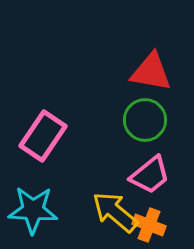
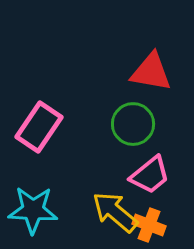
green circle: moved 12 px left, 4 px down
pink rectangle: moved 4 px left, 9 px up
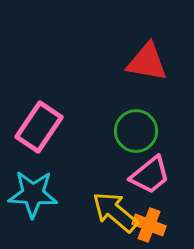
red triangle: moved 4 px left, 10 px up
green circle: moved 3 px right, 7 px down
cyan star: moved 16 px up
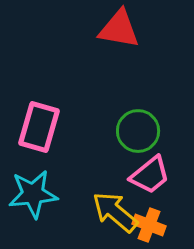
red triangle: moved 28 px left, 33 px up
pink rectangle: rotated 18 degrees counterclockwise
green circle: moved 2 px right
cyan star: rotated 9 degrees counterclockwise
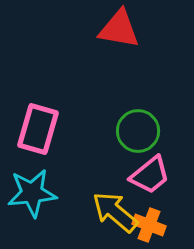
pink rectangle: moved 1 px left, 2 px down
cyan star: moved 1 px left, 1 px up
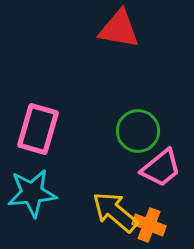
pink trapezoid: moved 11 px right, 7 px up
